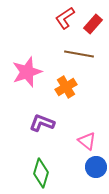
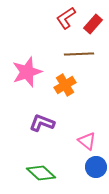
red L-shape: moved 1 px right
brown line: rotated 12 degrees counterclockwise
orange cross: moved 1 px left, 2 px up
green diamond: rotated 64 degrees counterclockwise
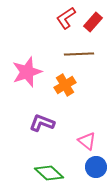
red rectangle: moved 2 px up
green diamond: moved 8 px right
